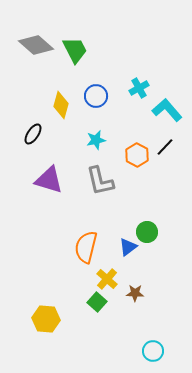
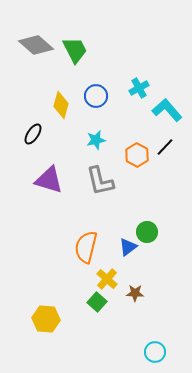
cyan circle: moved 2 px right, 1 px down
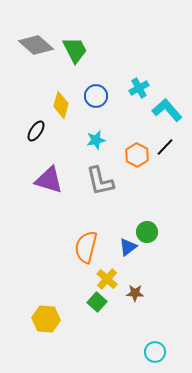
black ellipse: moved 3 px right, 3 px up
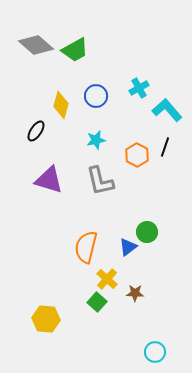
green trapezoid: rotated 88 degrees clockwise
black line: rotated 24 degrees counterclockwise
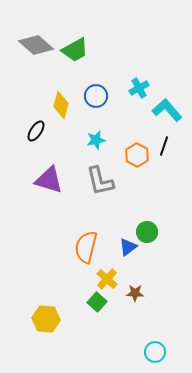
black line: moved 1 px left, 1 px up
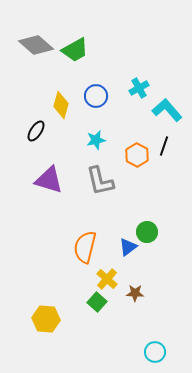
orange semicircle: moved 1 px left
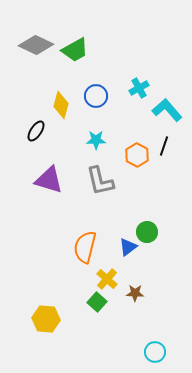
gray diamond: rotated 16 degrees counterclockwise
cyan star: rotated 12 degrees clockwise
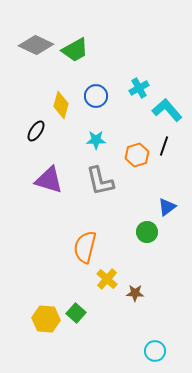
orange hexagon: rotated 15 degrees clockwise
blue triangle: moved 39 px right, 40 px up
green square: moved 21 px left, 11 px down
cyan circle: moved 1 px up
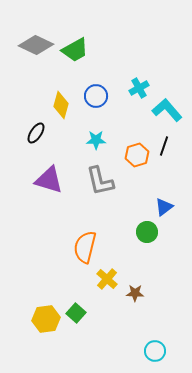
black ellipse: moved 2 px down
blue triangle: moved 3 px left
yellow hexagon: rotated 12 degrees counterclockwise
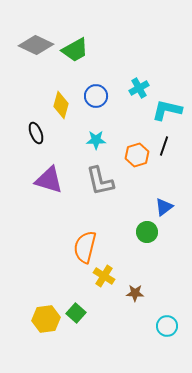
cyan L-shape: rotated 36 degrees counterclockwise
black ellipse: rotated 55 degrees counterclockwise
yellow cross: moved 3 px left, 3 px up; rotated 10 degrees counterclockwise
cyan circle: moved 12 px right, 25 px up
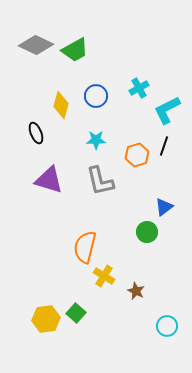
cyan L-shape: rotated 40 degrees counterclockwise
brown star: moved 1 px right, 2 px up; rotated 24 degrees clockwise
